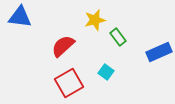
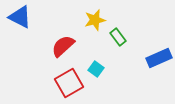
blue triangle: rotated 20 degrees clockwise
blue rectangle: moved 6 px down
cyan square: moved 10 px left, 3 px up
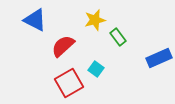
blue triangle: moved 15 px right, 3 px down
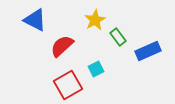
yellow star: rotated 15 degrees counterclockwise
red semicircle: moved 1 px left
blue rectangle: moved 11 px left, 7 px up
cyan square: rotated 28 degrees clockwise
red square: moved 1 px left, 2 px down
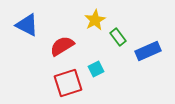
blue triangle: moved 8 px left, 5 px down
red semicircle: rotated 10 degrees clockwise
red square: moved 2 px up; rotated 12 degrees clockwise
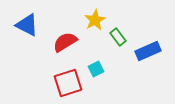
red semicircle: moved 3 px right, 4 px up
